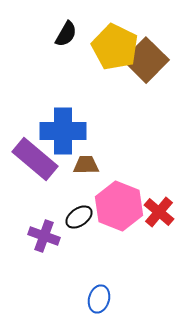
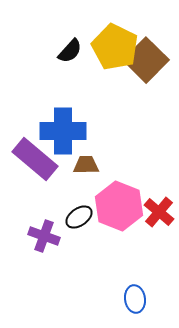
black semicircle: moved 4 px right, 17 px down; rotated 12 degrees clockwise
blue ellipse: moved 36 px right; rotated 24 degrees counterclockwise
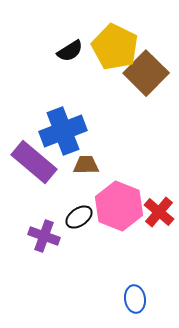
black semicircle: rotated 16 degrees clockwise
brown square: moved 13 px down
blue cross: rotated 21 degrees counterclockwise
purple rectangle: moved 1 px left, 3 px down
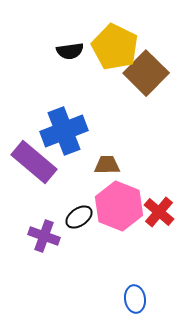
black semicircle: rotated 24 degrees clockwise
blue cross: moved 1 px right
brown trapezoid: moved 21 px right
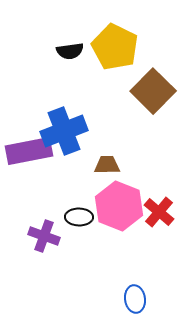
brown square: moved 7 px right, 18 px down
purple rectangle: moved 5 px left, 11 px up; rotated 51 degrees counterclockwise
black ellipse: rotated 36 degrees clockwise
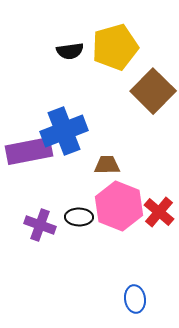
yellow pentagon: rotated 30 degrees clockwise
purple cross: moved 4 px left, 11 px up
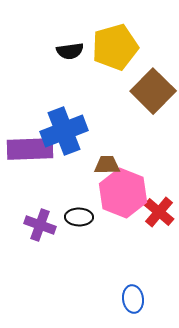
purple rectangle: moved 1 px right, 2 px up; rotated 9 degrees clockwise
pink hexagon: moved 4 px right, 13 px up
blue ellipse: moved 2 px left
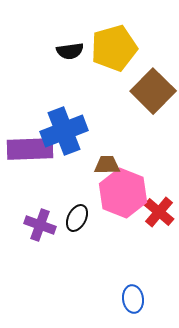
yellow pentagon: moved 1 px left, 1 px down
black ellipse: moved 2 px left, 1 px down; rotated 64 degrees counterclockwise
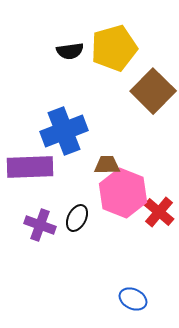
purple rectangle: moved 18 px down
blue ellipse: rotated 56 degrees counterclockwise
